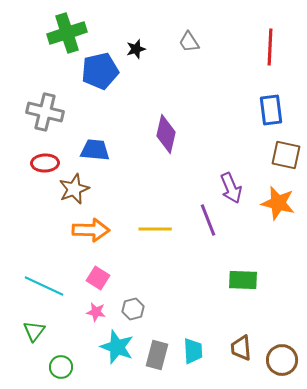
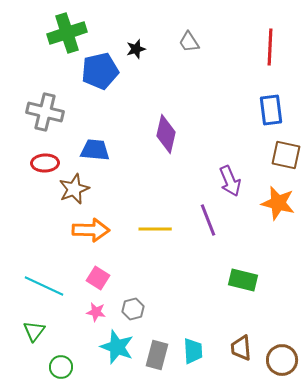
purple arrow: moved 1 px left, 7 px up
green rectangle: rotated 12 degrees clockwise
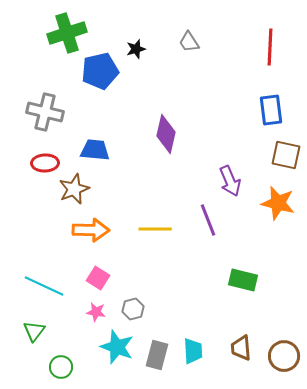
brown circle: moved 2 px right, 4 px up
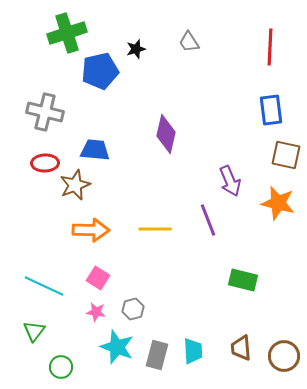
brown star: moved 1 px right, 4 px up
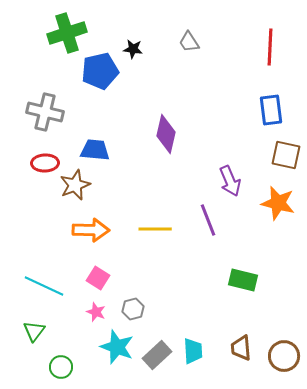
black star: moved 3 px left; rotated 24 degrees clockwise
pink star: rotated 12 degrees clockwise
gray rectangle: rotated 32 degrees clockwise
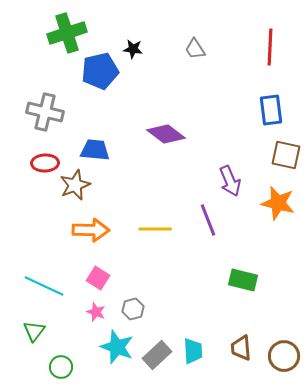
gray trapezoid: moved 6 px right, 7 px down
purple diamond: rotated 66 degrees counterclockwise
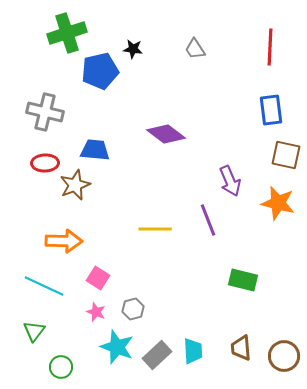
orange arrow: moved 27 px left, 11 px down
